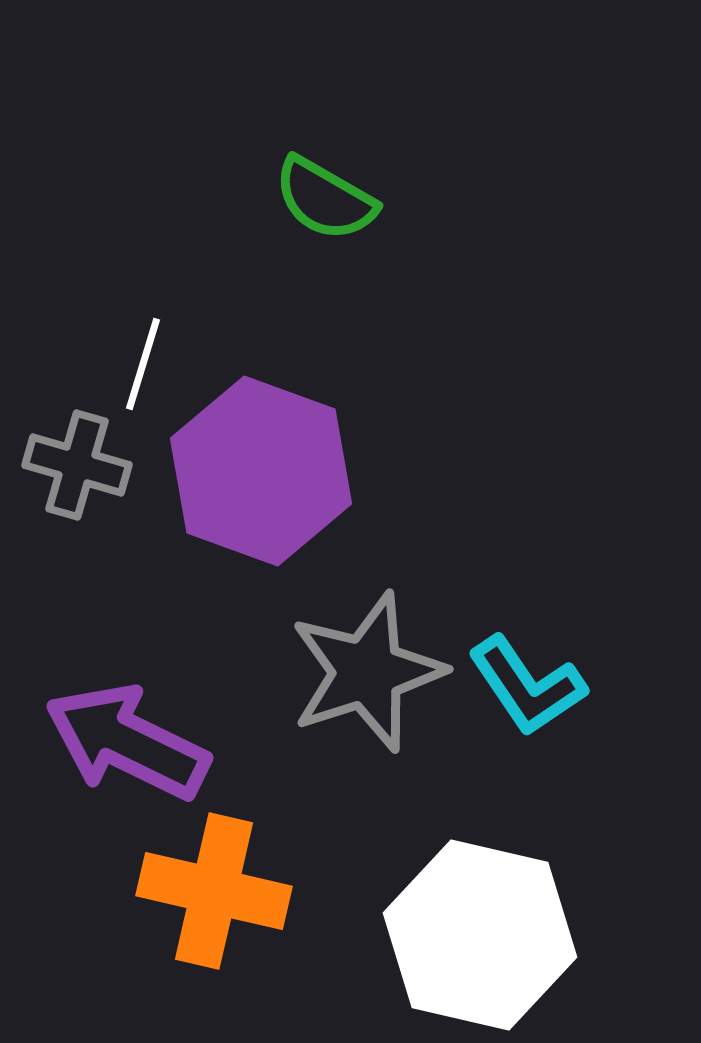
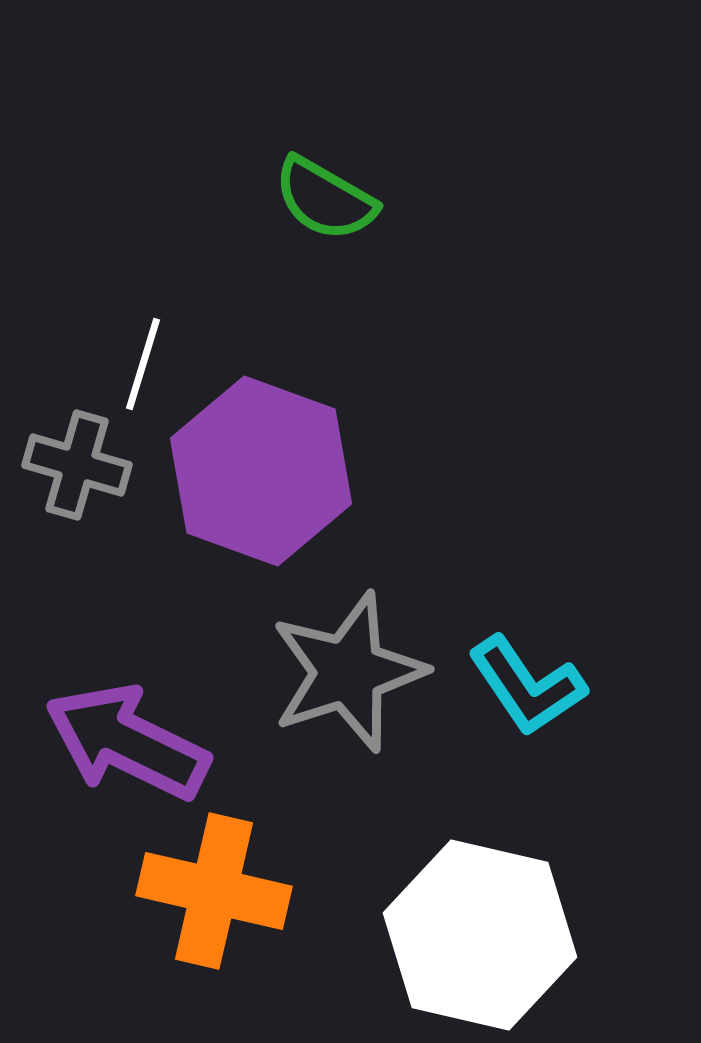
gray star: moved 19 px left
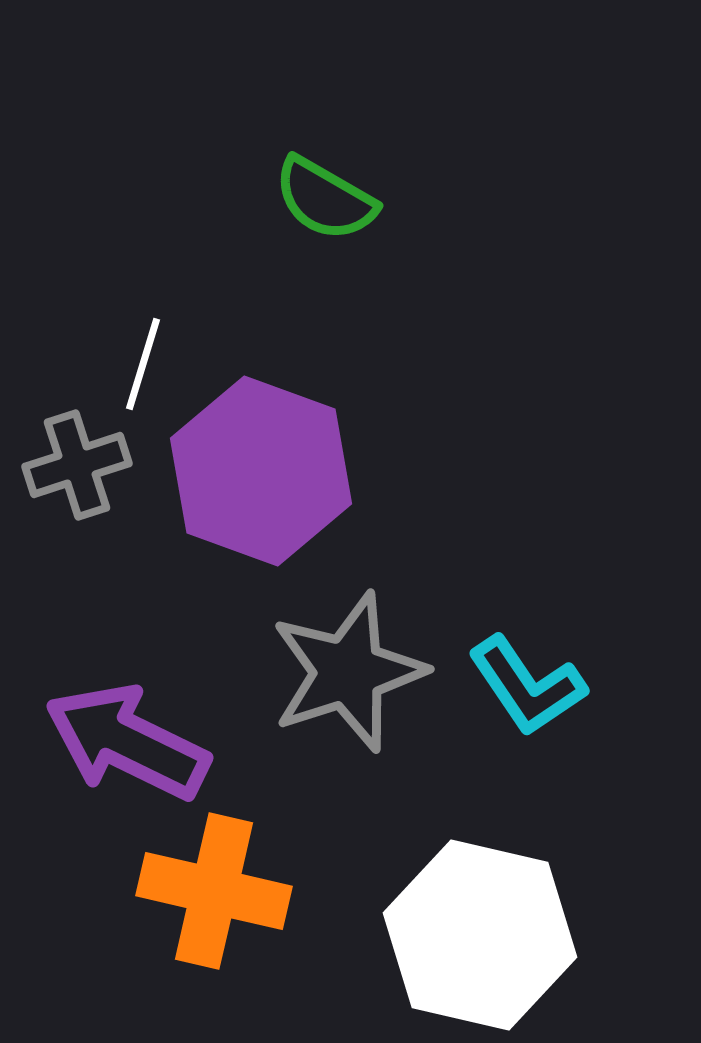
gray cross: rotated 34 degrees counterclockwise
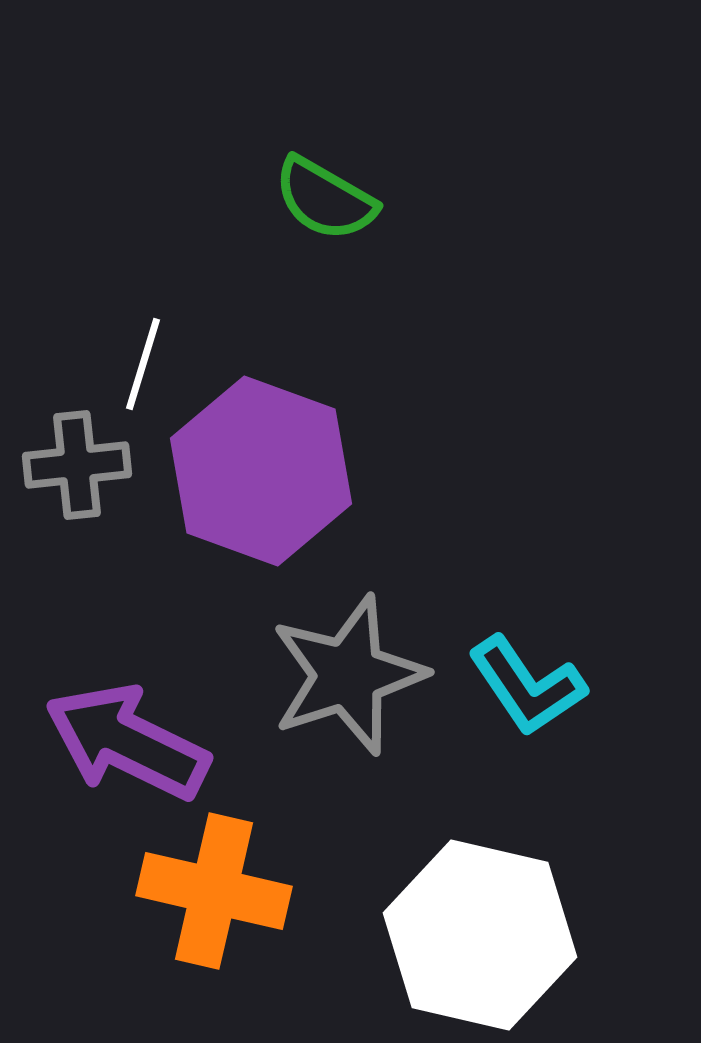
gray cross: rotated 12 degrees clockwise
gray star: moved 3 px down
